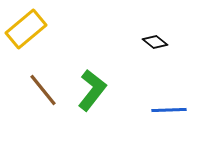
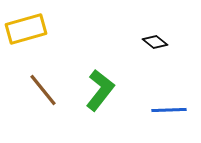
yellow rectangle: rotated 24 degrees clockwise
green L-shape: moved 8 px right
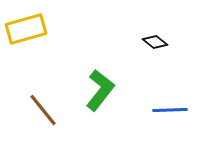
brown line: moved 20 px down
blue line: moved 1 px right
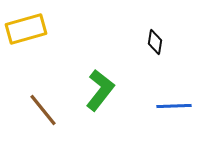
black diamond: rotated 60 degrees clockwise
blue line: moved 4 px right, 4 px up
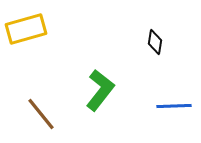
brown line: moved 2 px left, 4 px down
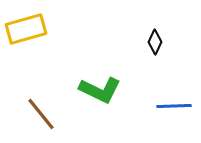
black diamond: rotated 15 degrees clockwise
green L-shape: rotated 78 degrees clockwise
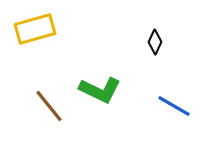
yellow rectangle: moved 9 px right
blue line: rotated 32 degrees clockwise
brown line: moved 8 px right, 8 px up
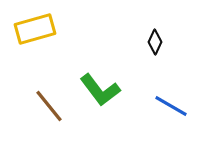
green L-shape: rotated 27 degrees clockwise
blue line: moved 3 px left
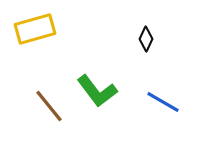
black diamond: moved 9 px left, 3 px up
green L-shape: moved 3 px left, 1 px down
blue line: moved 8 px left, 4 px up
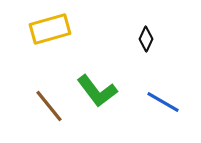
yellow rectangle: moved 15 px right
